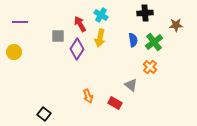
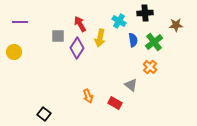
cyan cross: moved 18 px right, 6 px down
purple diamond: moved 1 px up
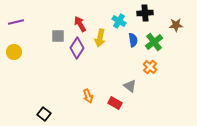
purple line: moved 4 px left; rotated 14 degrees counterclockwise
gray triangle: moved 1 px left, 1 px down
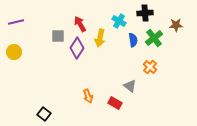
green cross: moved 4 px up
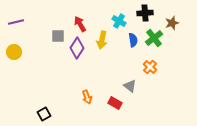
brown star: moved 4 px left, 2 px up; rotated 16 degrees counterclockwise
yellow arrow: moved 2 px right, 2 px down
orange arrow: moved 1 px left, 1 px down
black square: rotated 24 degrees clockwise
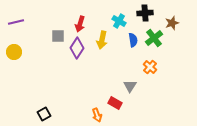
red arrow: rotated 133 degrees counterclockwise
gray triangle: rotated 24 degrees clockwise
orange arrow: moved 10 px right, 18 px down
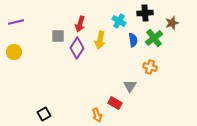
yellow arrow: moved 2 px left
orange cross: rotated 24 degrees counterclockwise
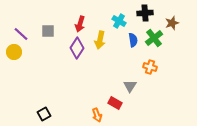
purple line: moved 5 px right, 12 px down; rotated 56 degrees clockwise
gray square: moved 10 px left, 5 px up
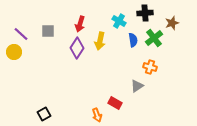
yellow arrow: moved 1 px down
gray triangle: moved 7 px right; rotated 24 degrees clockwise
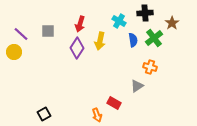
brown star: rotated 16 degrees counterclockwise
red rectangle: moved 1 px left
